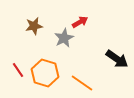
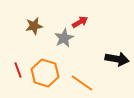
black arrow: rotated 25 degrees counterclockwise
red line: rotated 14 degrees clockwise
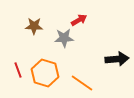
red arrow: moved 1 px left, 2 px up
brown star: rotated 12 degrees clockwise
gray star: rotated 24 degrees clockwise
black arrow: rotated 15 degrees counterclockwise
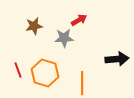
brown star: rotated 12 degrees counterclockwise
orange line: rotated 55 degrees clockwise
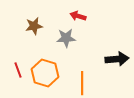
red arrow: moved 1 px left, 4 px up; rotated 133 degrees counterclockwise
gray star: moved 2 px right
